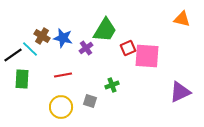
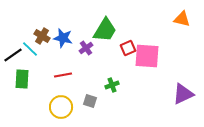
purple triangle: moved 3 px right, 2 px down
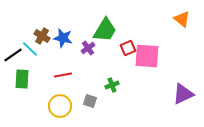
orange triangle: rotated 24 degrees clockwise
purple cross: moved 2 px right
yellow circle: moved 1 px left, 1 px up
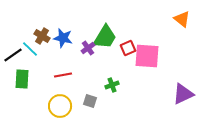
green trapezoid: moved 7 px down
